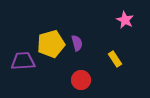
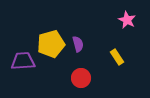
pink star: moved 2 px right
purple semicircle: moved 1 px right, 1 px down
yellow rectangle: moved 2 px right, 2 px up
red circle: moved 2 px up
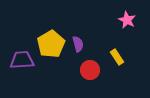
yellow pentagon: rotated 16 degrees counterclockwise
purple trapezoid: moved 1 px left, 1 px up
red circle: moved 9 px right, 8 px up
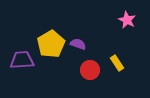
purple semicircle: rotated 56 degrees counterclockwise
yellow rectangle: moved 6 px down
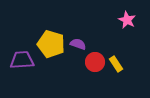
yellow pentagon: rotated 24 degrees counterclockwise
yellow rectangle: moved 1 px left, 1 px down
red circle: moved 5 px right, 8 px up
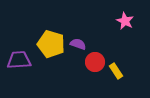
pink star: moved 2 px left, 1 px down
purple trapezoid: moved 3 px left
yellow rectangle: moved 7 px down
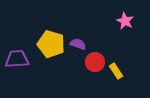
purple trapezoid: moved 2 px left, 1 px up
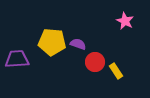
yellow pentagon: moved 1 px right, 2 px up; rotated 12 degrees counterclockwise
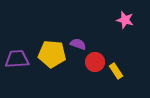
pink star: moved 1 px up; rotated 12 degrees counterclockwise
yellow pentagon: moved 12 px down
